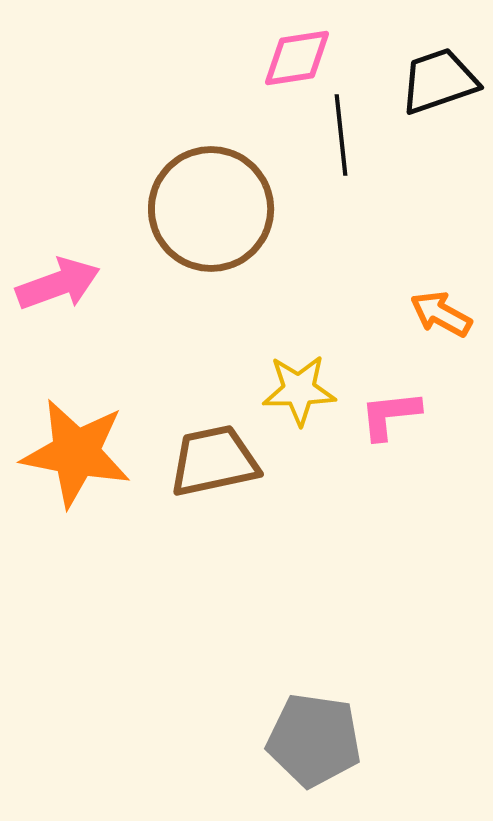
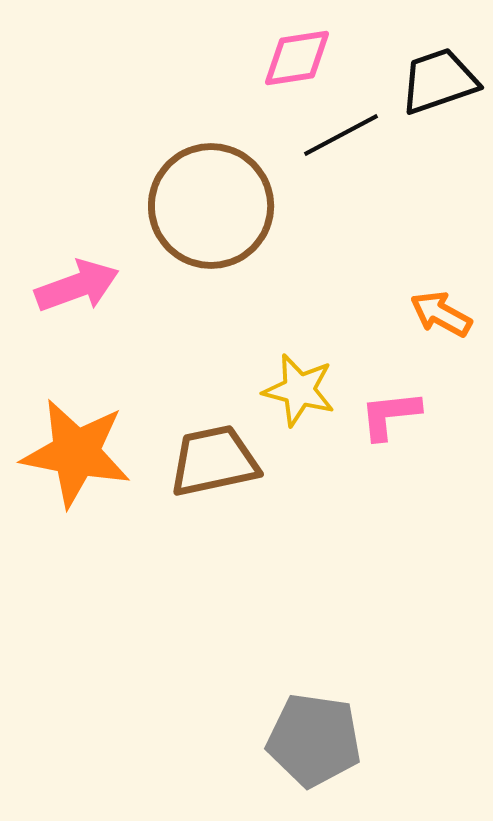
black line: rotated 68 degrees clockwise
brown circle: moved 3 px up
pink arrow: moved 19 px right, 2 px down
yellow star: rotated 16 degrees clockwise
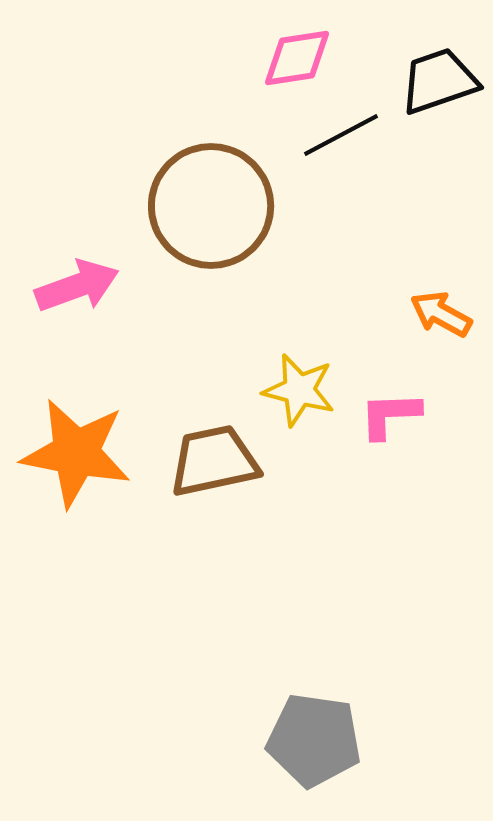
pink L-shape: rotated 4 degrees clockwise
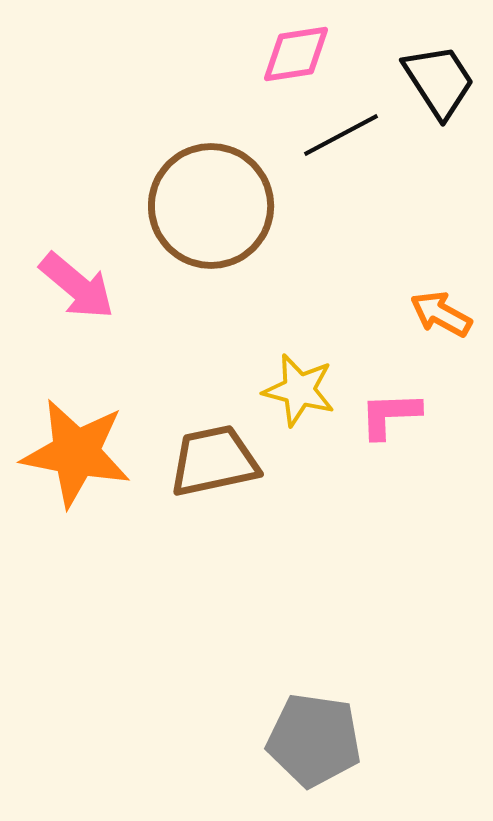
pink diamond: moved 1 px left, 4 px up
black trapezoid: rotated 76 degrees clockwise
pink arrow: rotated 60 degrees clockwise
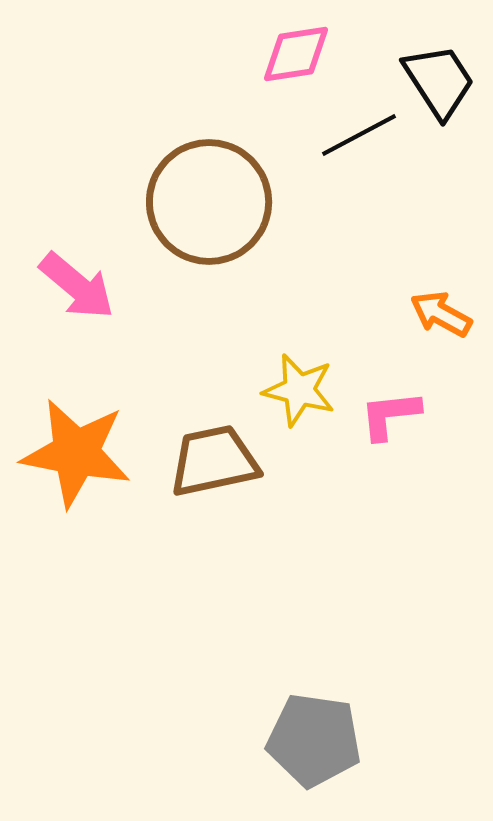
black line: moved 18 px right
brown circle: moved 2 px left, 4 px up
pink L-shape: rotated 4 degrees counterclockwise
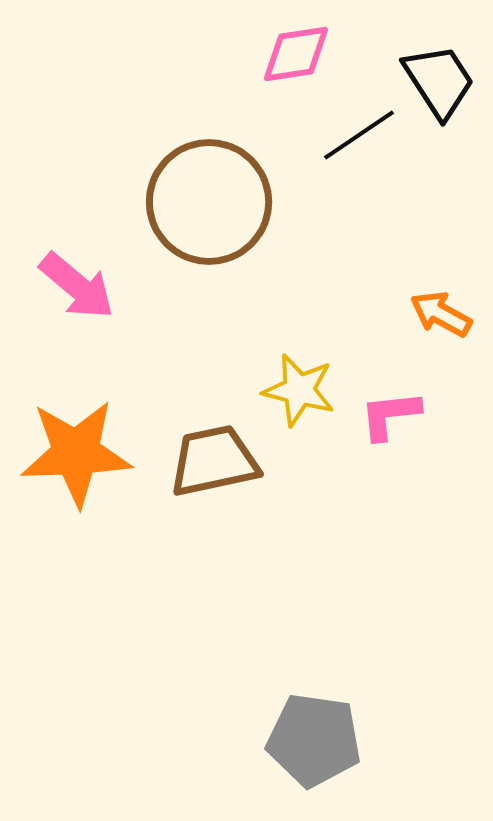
black line: rotated 6 degrees counterclockwise
orange star: rotated 13 degrees counterclockwise
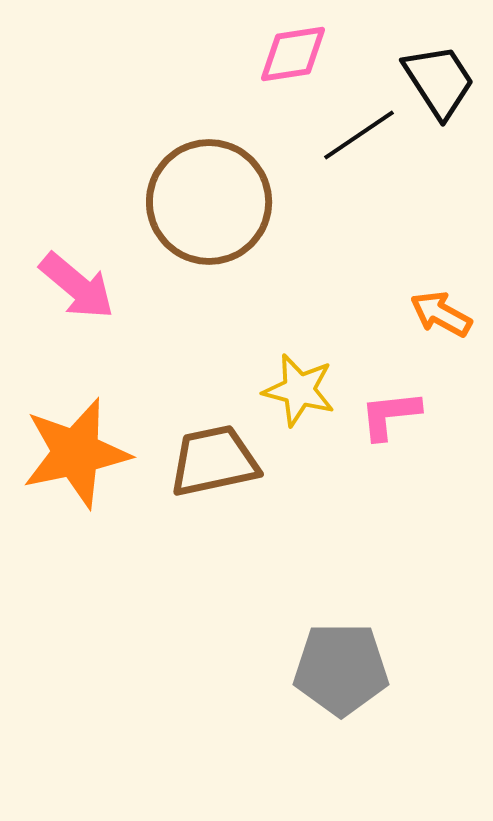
pink diamond: moved 3 px left
orange star: rotated 10 degrees counterclockwise
gray pentagon: moved 27 px right, 71 px up; rotated 8 degrees counterclockwise
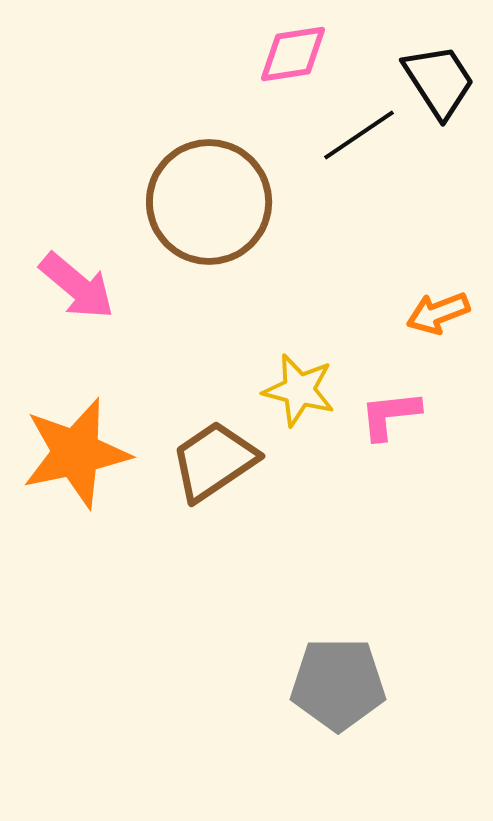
orange arrow: moved 3 px left, 1 px up; rotated 50 degrees counterclockwise
brown trapezoid: rotated 22 degrees counterclockwise
gray pentagon: moved 3 px left, 15 px down
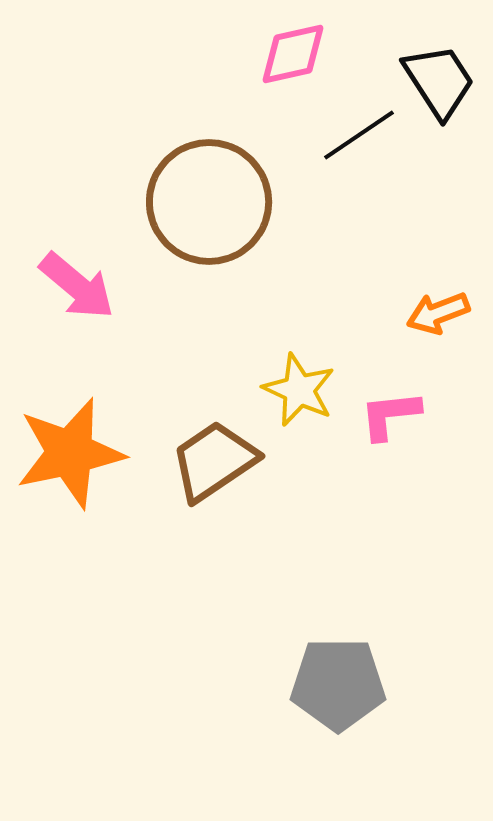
pink diamond: rotated 4 degrees counterclockwise
yellow star: rotated 10 degrees clockwise
orange star: moved 6 px left
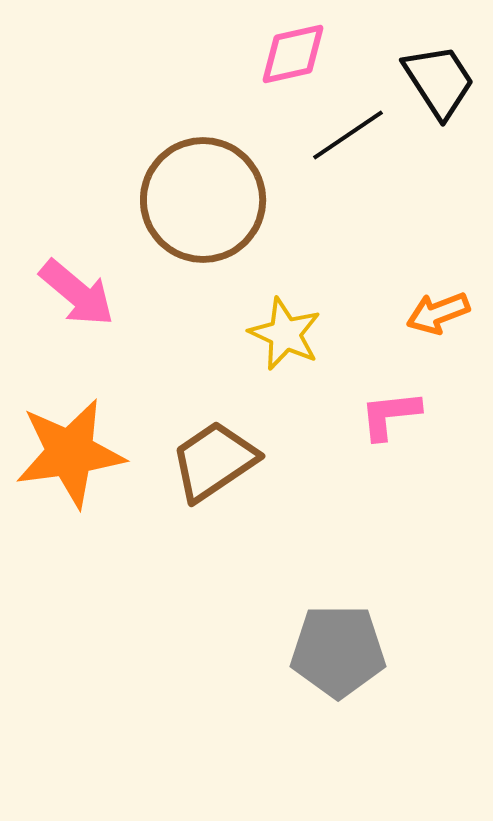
black line: moved 11 px left
brown circle: moved 6 px left, 2 px up
pink arrow: moved 7 px down
yellow star: moved 14 px left, 56 px up
orange star: rotated 4 degrees clockwise
gray pentagon: moved 33 px up
